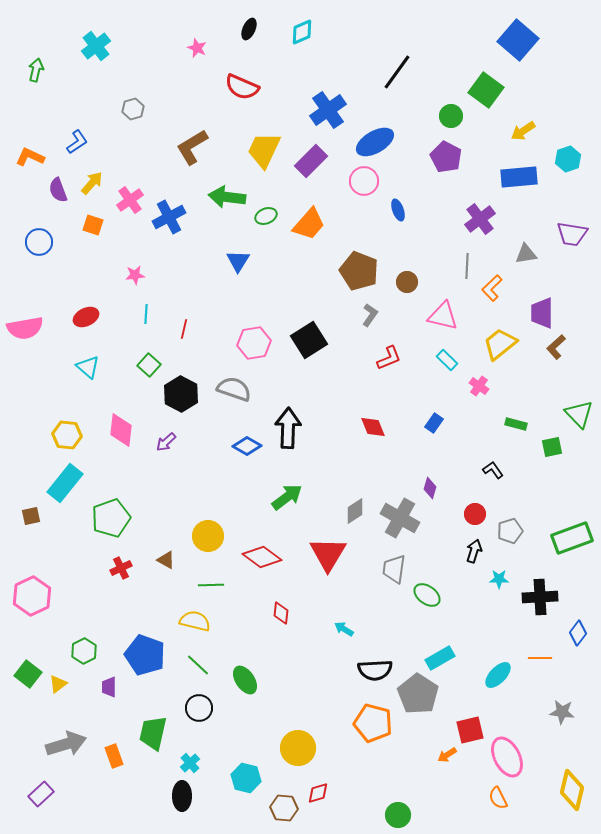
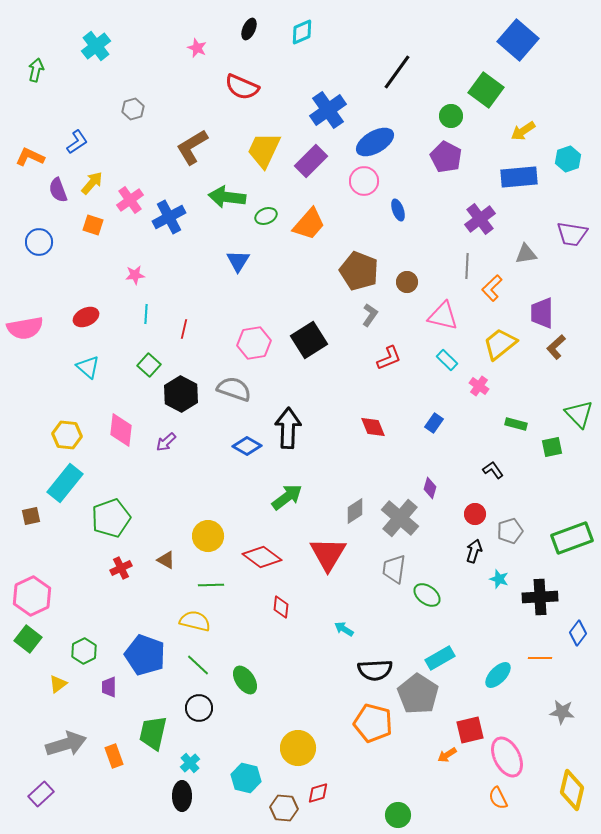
gray cross at (400, 518): rotated 12 degrees clockwise
cyan star at (499, 579): rotated 18 degrees clockwise
red diamond at (281, 613): moved 6 px up
green square at (28, 674): moved 35 px up
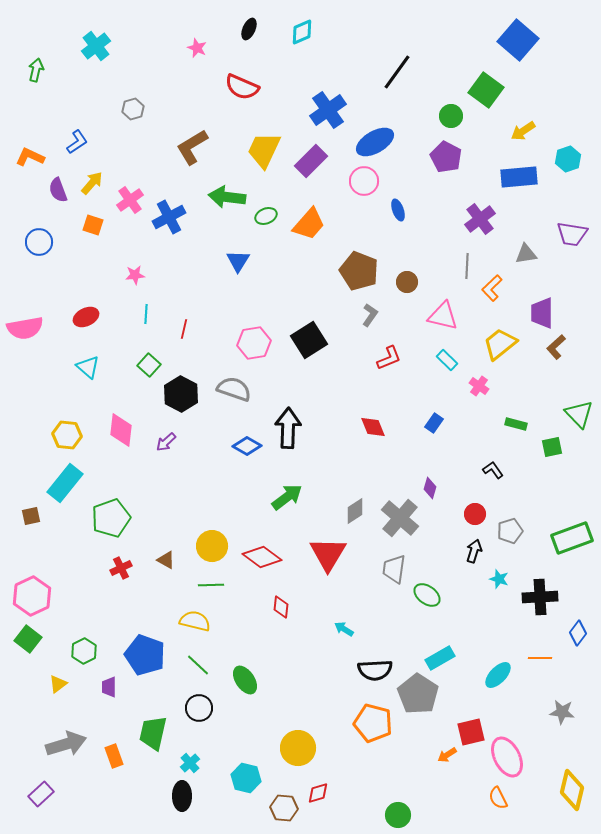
yellow circle at (208, 536): moved 4 px right, 10 px down
red square at (470, 730): moved 1 px right, 2 px down
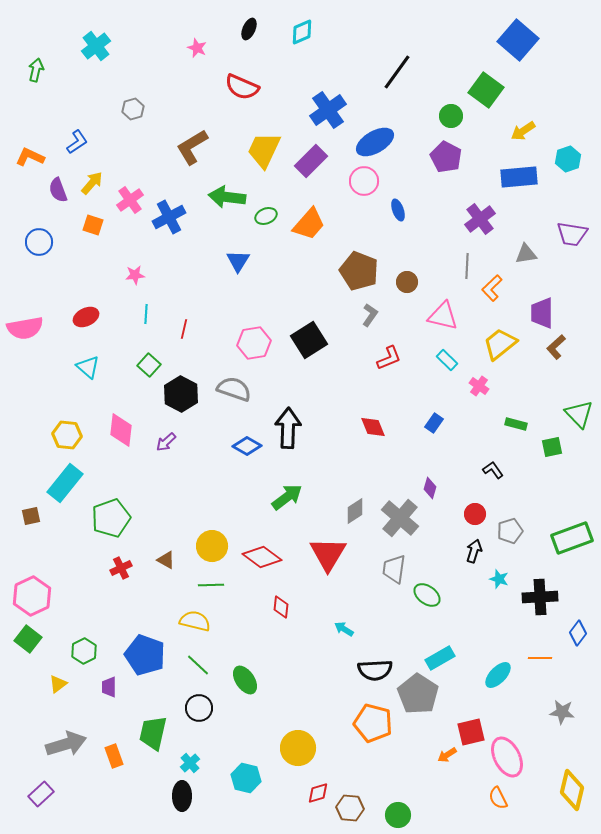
brown hexagon at (284, 808): moved 66 px right
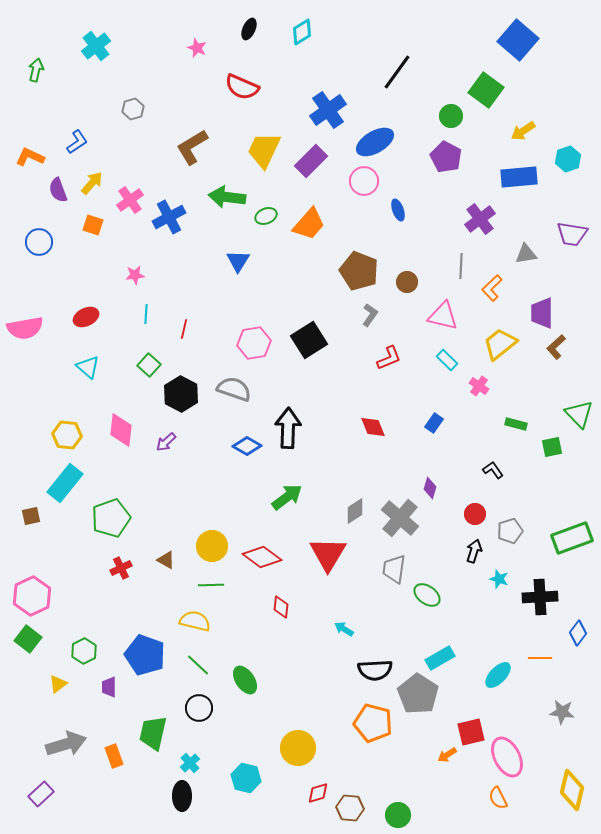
cyan diamond at (302, 32): rotated 8 degrees counterclockwise
gray line at (467, 266): moved 6 px left
